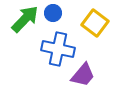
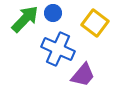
blue cross: rotated 12 degrees clockwise
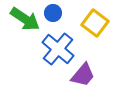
green arrow: rotated 80 degrees clockwise
blue cross: rotated 16 degrees clockwise
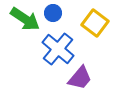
purple trapezoid: moved 3 px left, 3 px down
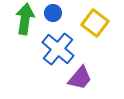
green arrow: rotated 116 degrees counterclockwise
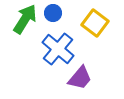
green arrow: rotated 24 degrees clockwise
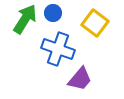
blue cross: rotated 20 degrees counterclockwise
purple trapezoid: moved 1 px down
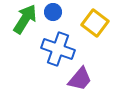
blue circle: moved 1 px up
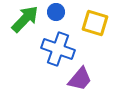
blue circle: moved 3 px right
green arrow: rotated 12 degrees clockwise
yellow square: rotated 20 degrees counterclockwise
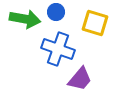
green arrow: rotated 56 degrees clockwise
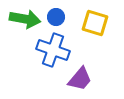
blue circle: moved 5 px down
blue cross: moved 5 px left, 1 px down
